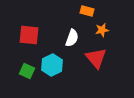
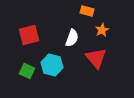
orange star: rotated 16 degrees counterclockwise
red square: rotated 20 degrees counterclockwise
cyan hexagon: rotated 20 degrees counterclockwise
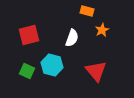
red triangle: moved 13 px down
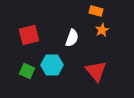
orange rectangle: moved 9 px right
cyan hexagon: rotated 15 degrees counterclockwise
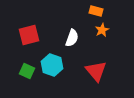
cyan hexagon: rotated 20 degrees clockwise
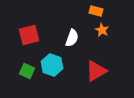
orange star: rotated 16 degrees counterclockwise
red triangle: rotated 40 degrees clockwise
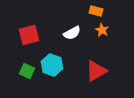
white semicircle: moved 5 px up; rotated 42 degrees clockwise
